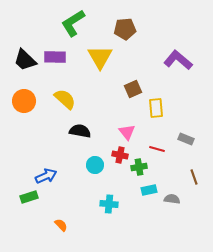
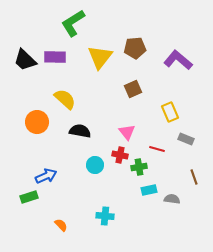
brown pentagon: moved 10 px right, 19 px down
yellow triangle: rotated 8 degrees clockwise
orange circle: moved 13 px right, 21 px down
yellow rectangle: moved 14 px right, 4 px down; rotated 18 degrees counterclockwise
cyan cross: moved 4 px left, 12 px down
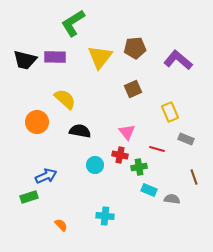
black trapezoid: rotated 30 degrees counterclockwise
cyan rectangle: rotated 35 degrees clockwise
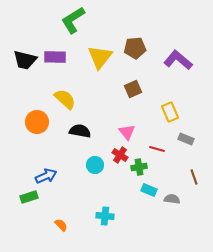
green L-shape: moved 3 px up
red cross: rotated 21 degrees clockwise
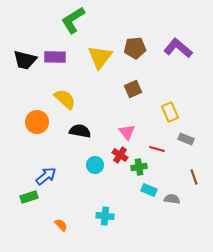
purple L-shape: moved 12 px up
blue arrow: rotated 15 degrees counterclockwise
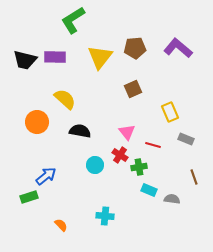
red line: moved 4 px left, 4 px up
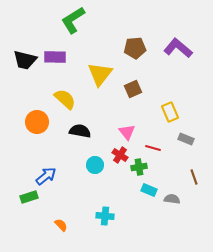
yellow triangle: moved 17 px down
red line: moved 3 px down
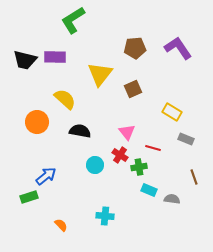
purple L-shape: rotated 16 degrees clockwise
yellow rectangle: moved 2 px right; rotated 36 degrees counterclockwise
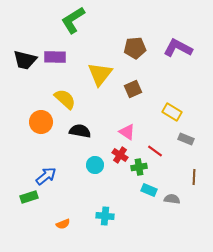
purple L-shape: rotated 28 degrees counterclockwise
orange circle: moved 4 px right
pink triangle: rotated 18 degrees counterclockwise
red line: moved 2 px right, 3 px down; rotated 21 degrees clockwise
brown line: rotated 21 degrees clockwise
orange semicircle: moved 2 px right, 1 px up; rotated 112 degrees clockwise
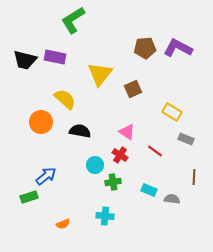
brown pentagon: moved 10 px right
purple rectangle: rotated 10 degrees clockwise
green cross: moved 26 px left, 15 px down
